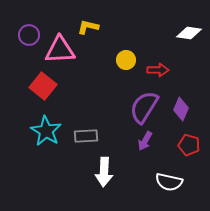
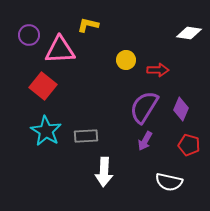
yellow L-shape: moved 2 px up
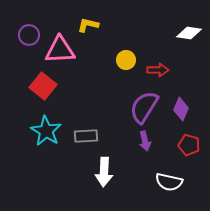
purple arrow: rotated 42 degrees counterclockwise
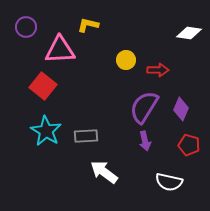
purple circle: moved 3 px left, 8 px up
white arrow: rotated 124 degrees clockwise
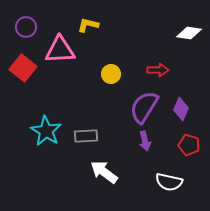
yellow circle: moved 15 px left, 14 px down
red square: moved 20 px left, 18 px up
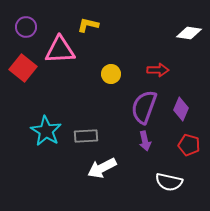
purple semicircle: rotated 12 degrees counterclockwise
white arrow: moved 2 px left, 4 px up; rotated 64 degrees counterclockwise
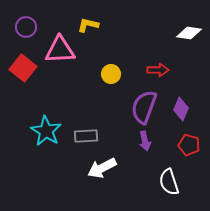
white semicircle: rotated 60 degrees clockwise
